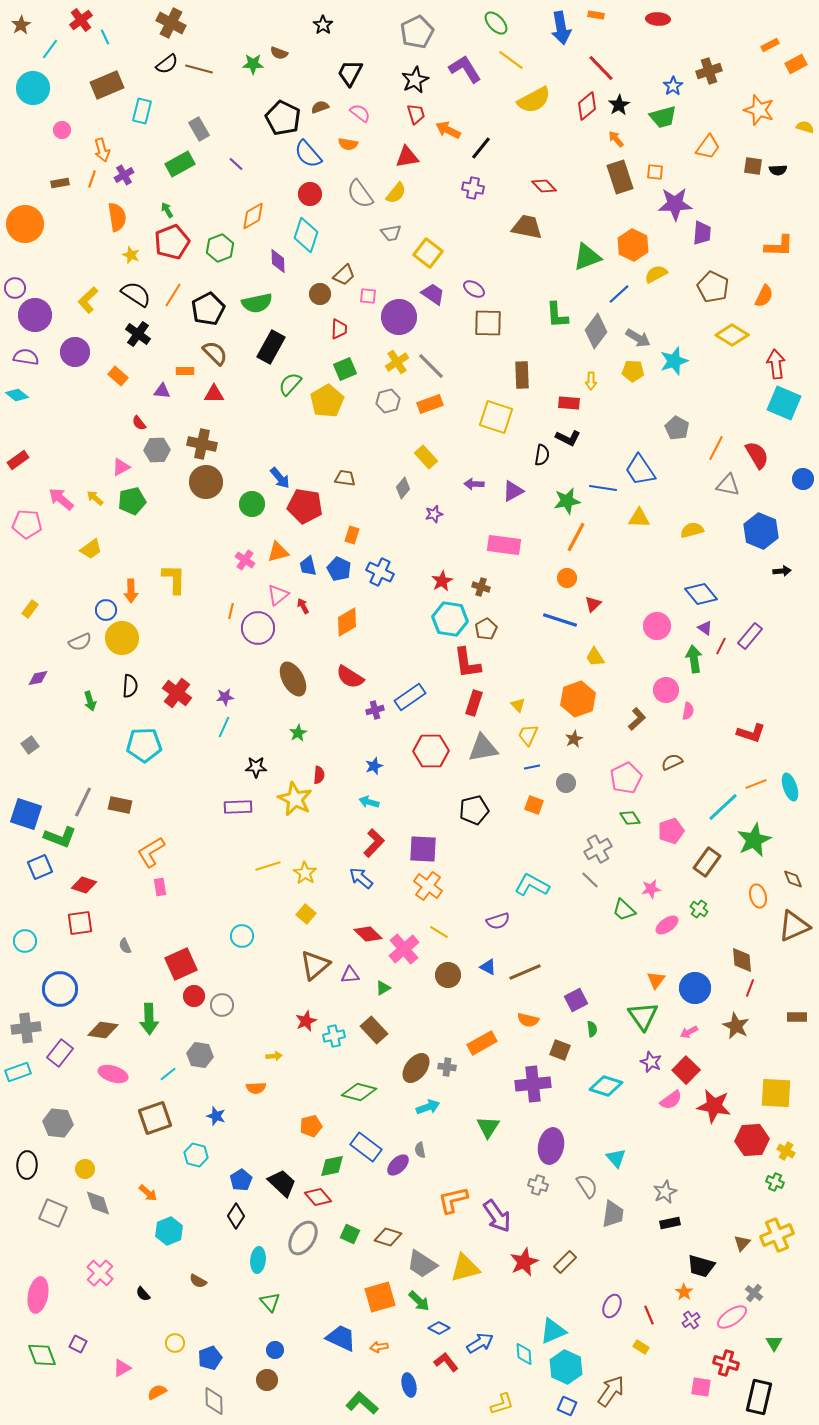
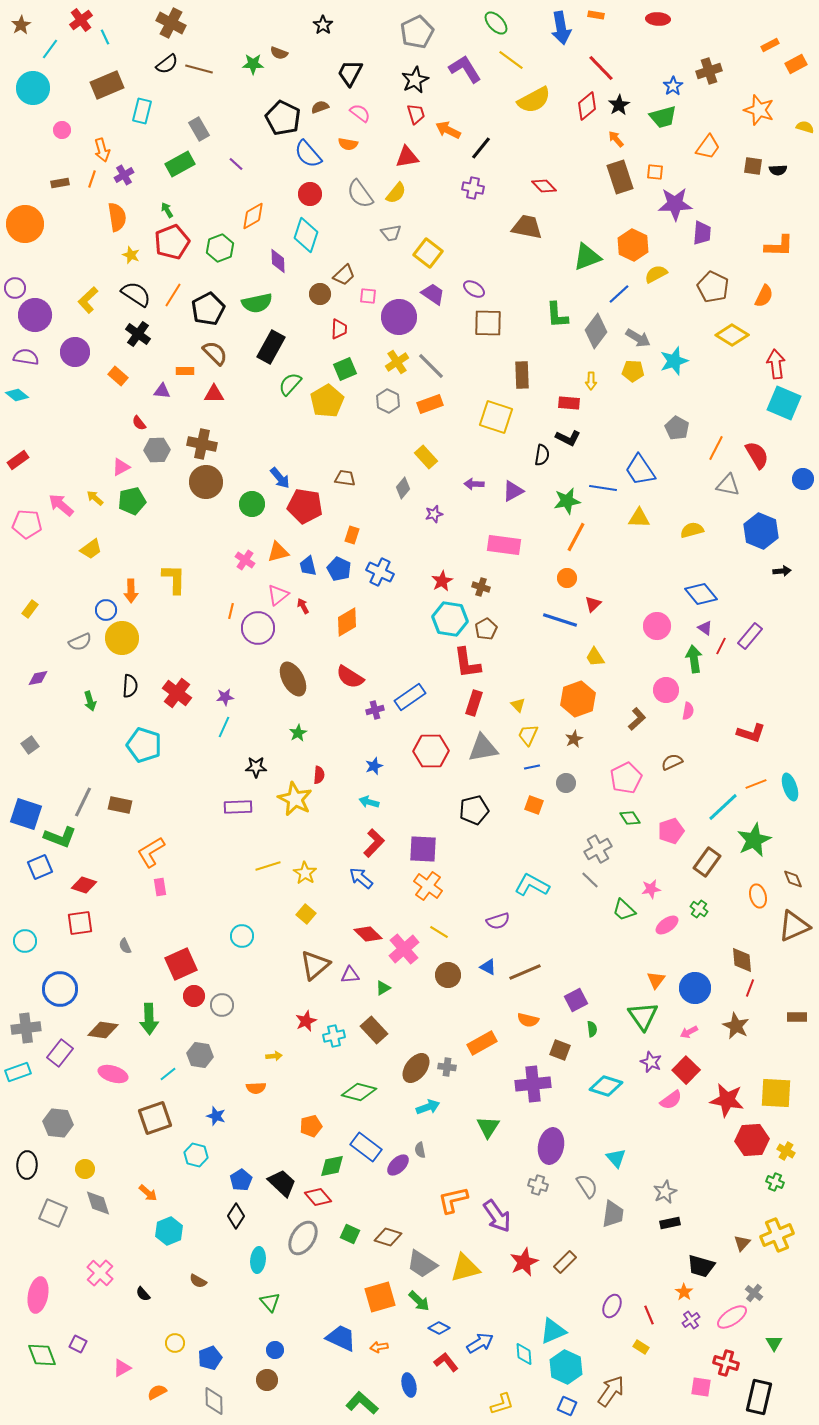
gray hexagon at (388, 401): rotated 20 degrees counterclockwise
pink arrow at (61, 499): moved 6 px down
cyan pentagon at (144, 745): rotated 20 degrees clockwise
red star at (714, 1106): moved 13 px right, 6 px up
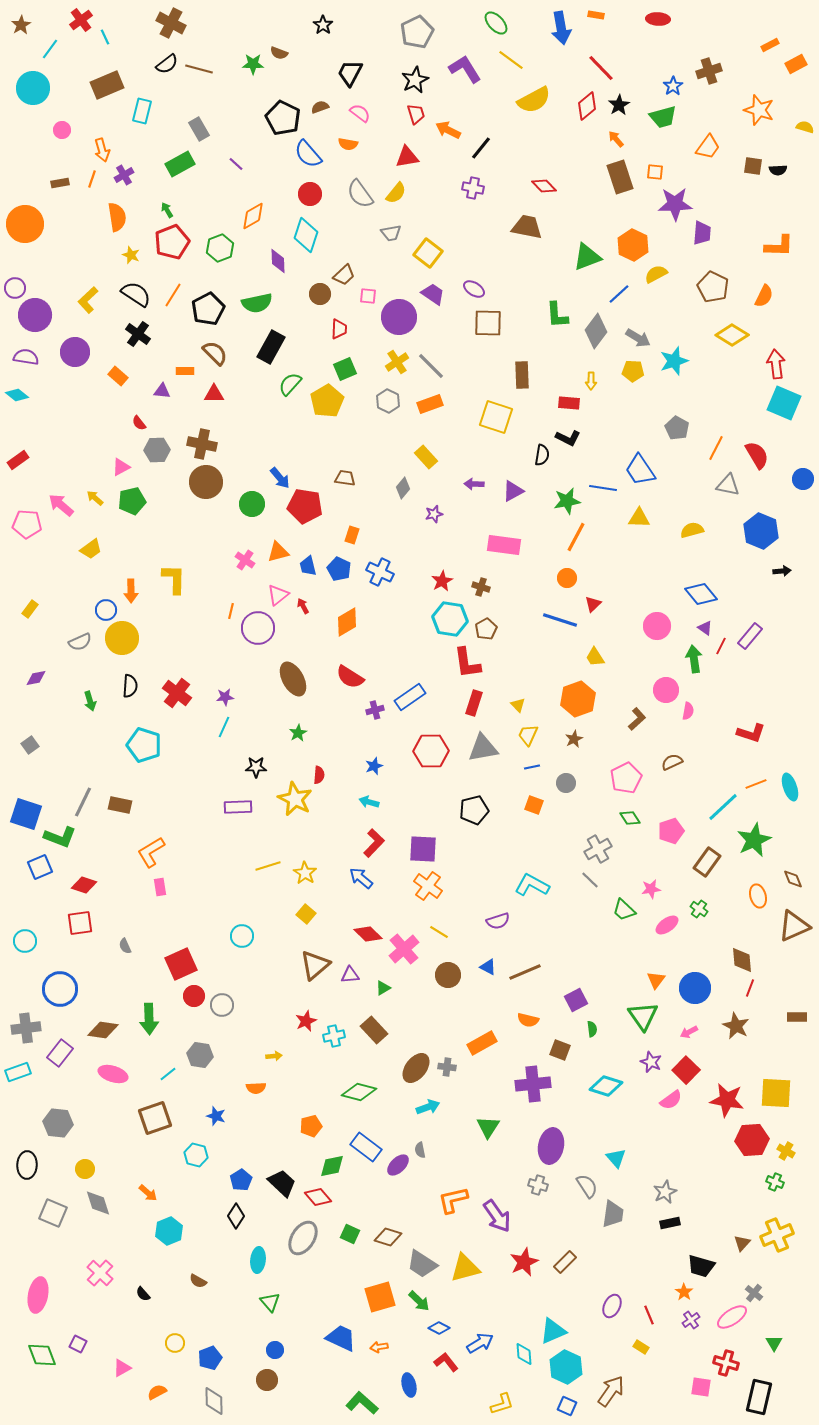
purple diamond at (38, 678): moved 2 px left
